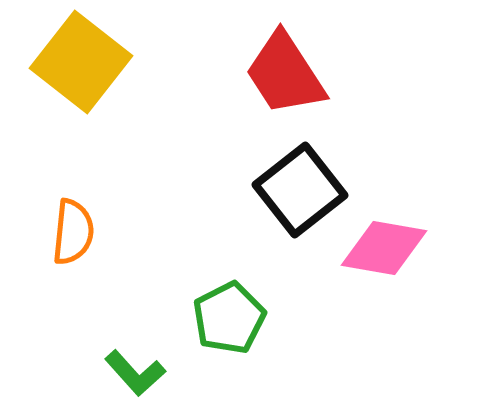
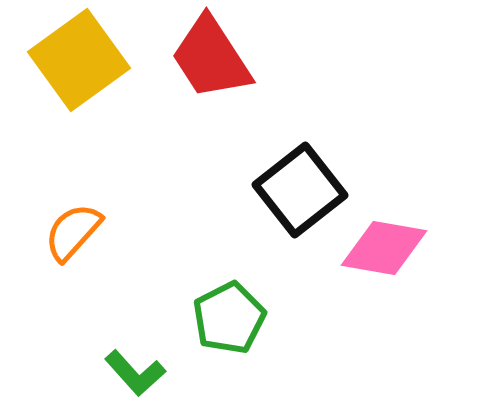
yellow square: moved 2 px left, 2 px up; rotated 16 degrees clockwise
red trapezoid: moved 74 px left, 16 px up
orange semicircle: rotated 144 degrees counterclockwise
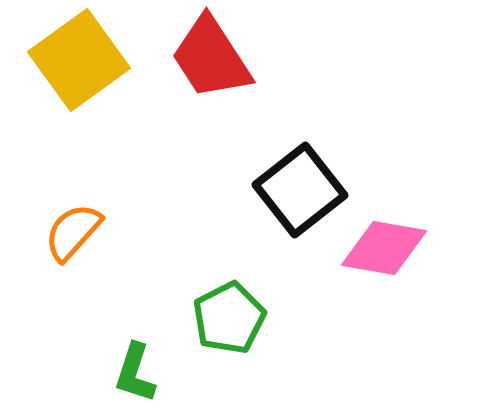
green L-shape: rotated 60 degrees clockwise
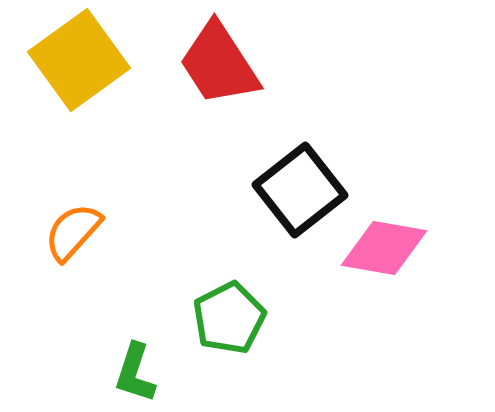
red trapezoid: moved 8 px right, 6 px down
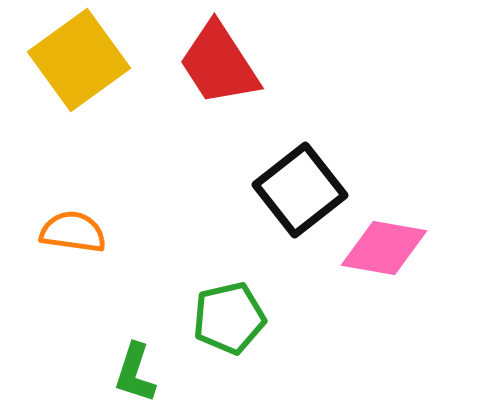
orange semicircle: rotated 56 degrees clockwise
green pentagon: rotated 14 degrees clockwise
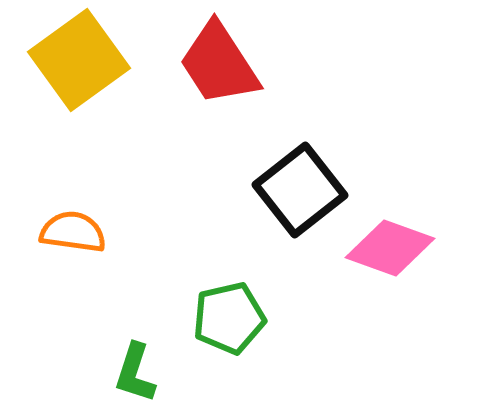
pink diamond: moved 6 px right; rotated 10 degrees clockwise
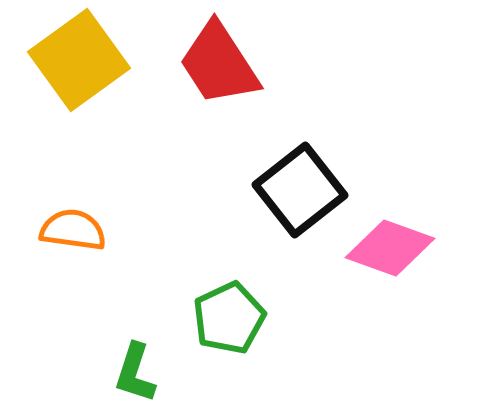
orange semicircle: moved 2 px up
green pentagon: rotated 12 degrees counterclockwise
